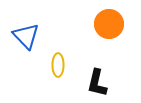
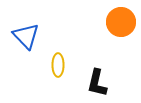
orange circle: moved 12 px right, 2 px up
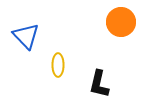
black L-shape: moved 2 px right, 1 px down
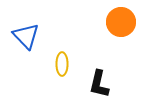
yellow ellipse: moved 4 px right, 1 px up
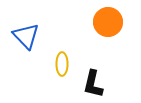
orange circle: moved 13 px left
black L-shape: moved 6 px left
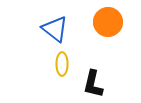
blue triangle: moved 29 px right, 7 px up; rotated 8 degrees counterclockwise
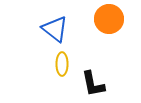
orange circle: moved 1 px right, 3 px up
black L-shape: rotated 24 degrees counterclockwise
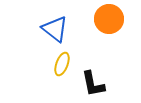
yellow ellipse: rotated 20 degrees clockwise
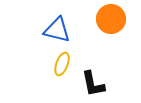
orange circle: moved 2 px right
blue triangle: moved 2 px right, 1 px down; rotated 24 degrees counterclockwise
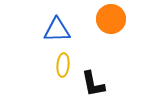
blue triangle: rotated 16 degrees counterclockwise
yellow ellipse: moved 1 px right, 1 px down; rotated 15 degrees counterclockwise
